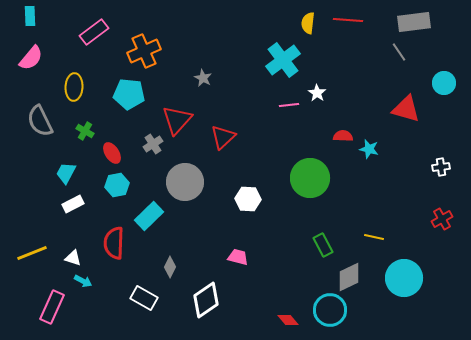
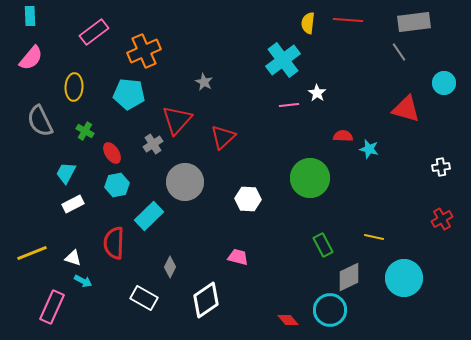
gray star at (203, 78): moved 1 px right, 4 px down
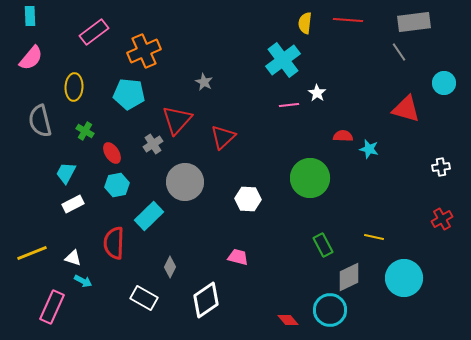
yellow semicircle at (308, 23): moved 3 px left
gray semicircle at (40, 121): rotated 12 degrees clockwise
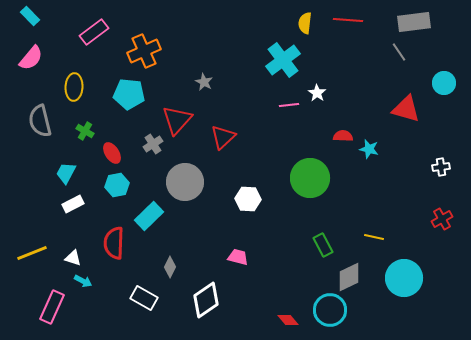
cyan rectangle at (30, 16): rotated 42 degrees counterclockwise
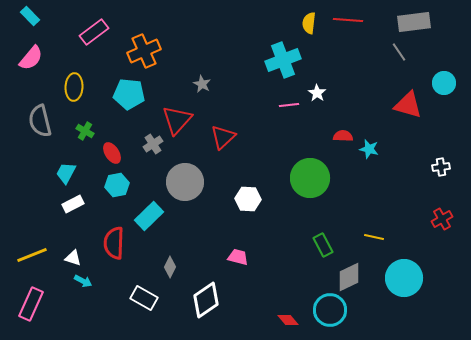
yellow semicircle at (305, 23): moved 4 px right
cyan cross at (283, 60): rotated 16 degrees clockwise
gray star at (204, 82): moved 2 px left, 2 px down
red triangle at (406, 109): moved 2 px right, 4 px up
yellow line at (32, 253): moved 2 px down
pink rectangle at (52, 307): moved 21 px left, 3 px up
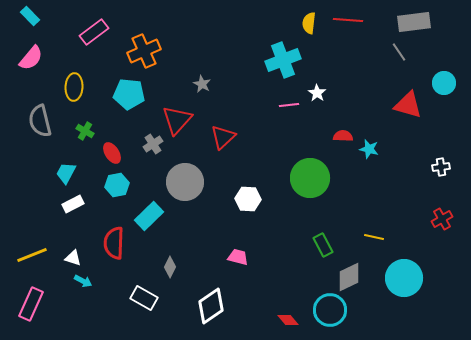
white diamond at (206, 300): moved 5 px right, 6 px down
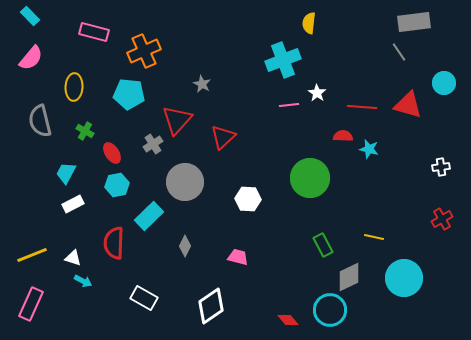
red line at (348, 20): moved 14 px right, 87 px down
pink rectangle at (94, 32): rotated 52 degrees clockwise
gray diamond at (170, 267): moved 15 px right, 21 px up
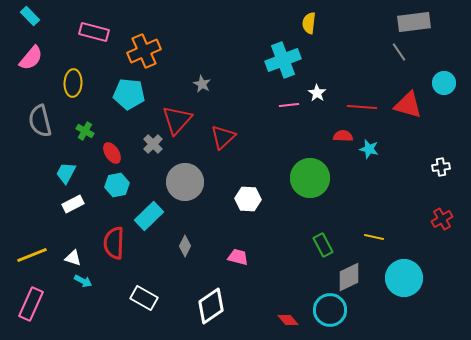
yellow ellipse at (74, 87): moved 1 px left, 4 px up
gray cross at (153, 144): rotated 12 degrees counterclockwise
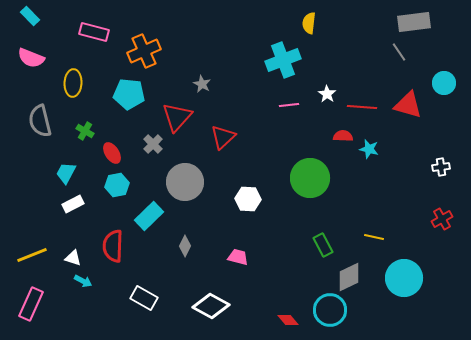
pink semicircle at (31, 58): rotated 72 degrees clockwise
white star at (317, 93): moved 10 px right, 1 px down
red triangle at (177, 120): moved 3 px up
red semicircle at (114, 243): moved 1 px left, 3 px down
white diamond at (211, 306): rotated 63 degrees clockwise
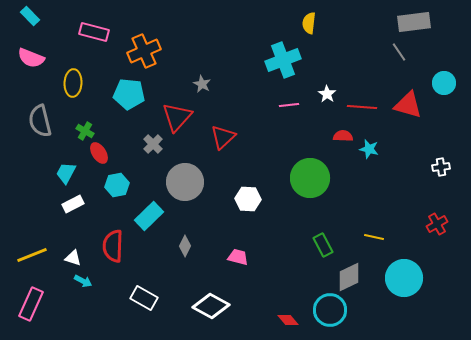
red ellipse at (112, 153): moved 13 px left
red cross at (442, 219): moved 5 px left, 5 px down
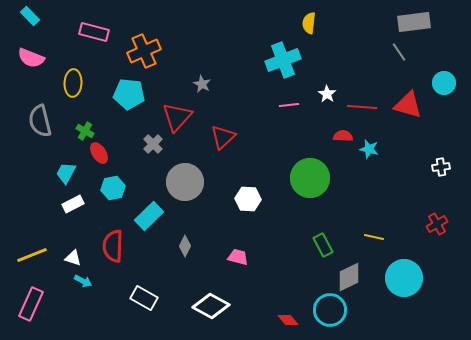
cyan hexagon at (117, 185): moved 4 px left, 3 px down
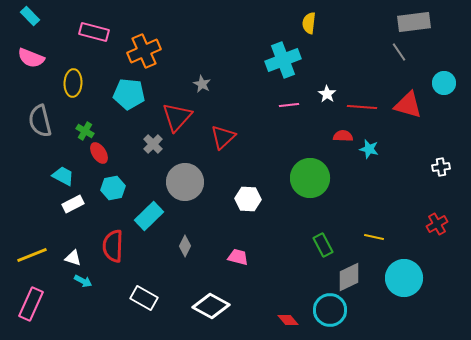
cyan trapezoid at (66, 173): moved 3 px left, 3 px down; rotated 90 degrees clockwise
